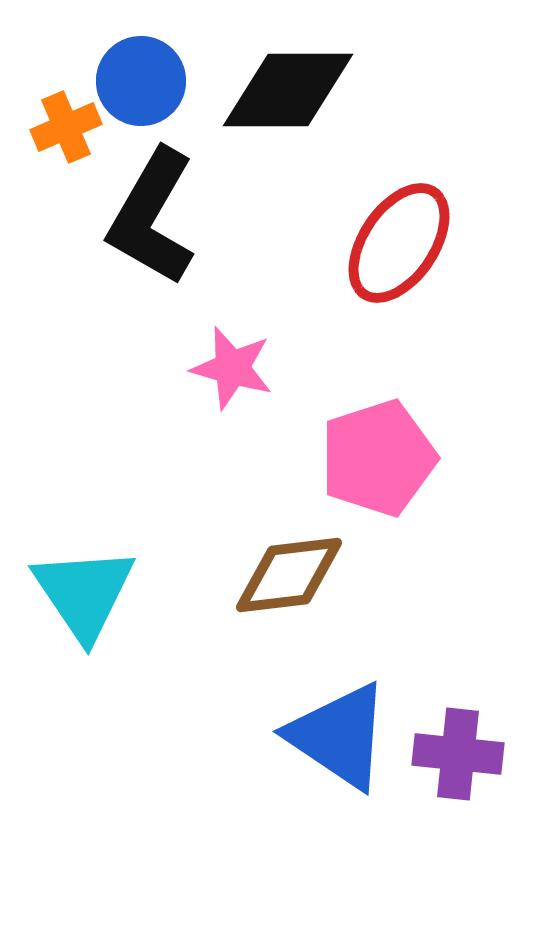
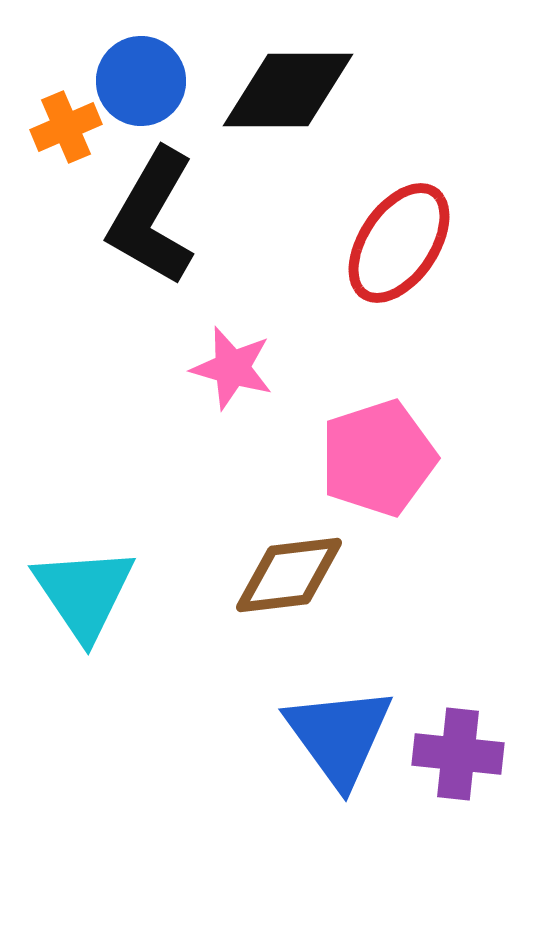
blue triangle: rotated 20 degrees clockwise
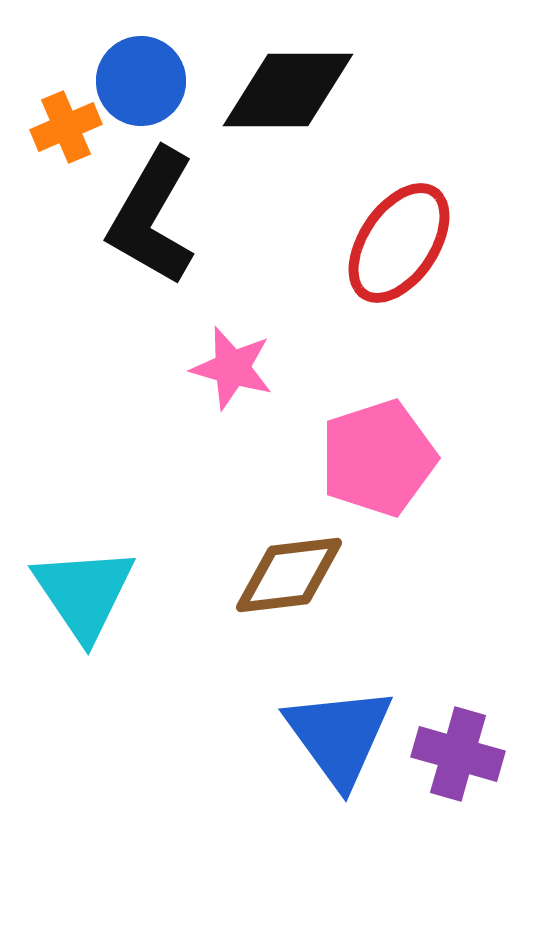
purple cross: rotated 10 degrees clockwise
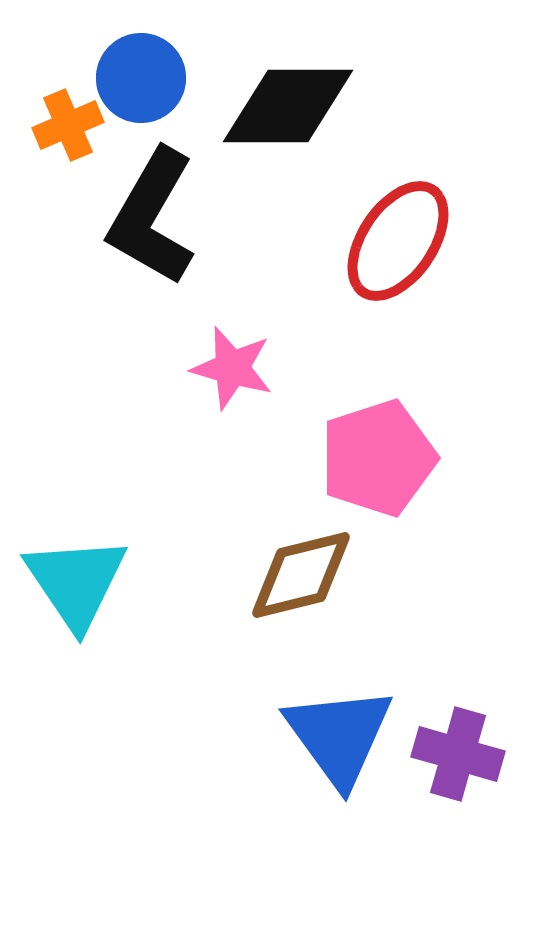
blue circle: moved 3 px up
black diamond: moved 16 px down
orange cross: moved 2 px right, 2 px up
red ellipse: moved 1 px left, 2 px up
brown diamond: moved 12 px right; rotated 7 degrees counterclockwise
cyan triangle: moved 8 px left, 11 px up
